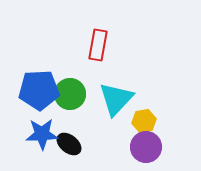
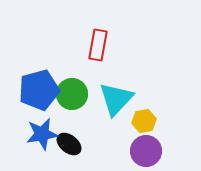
blue pentagon: rotated 12 degrees counterclockwise
green circle: moved 2 px right
blue star: rotated 8 degrees counterclockwise
purple circle: moved 4 px down
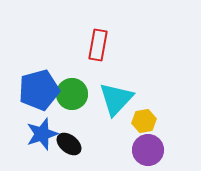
blue star: rotated 8 degrees counterclockwise
purple circle: moved 2 px right, 1 px up
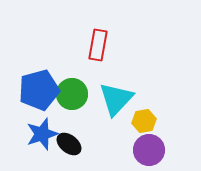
purple circle: moved 1 px right
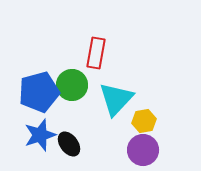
red rectangle: moved 2 px left, 8 px down
blue pentagon: moved 2 px down
green circle: moved 9 px up
blue star: moved 2 px left, 1 px down
black ellipse: rotated 15 degrees clockwise
purple circle: moved 6 px left
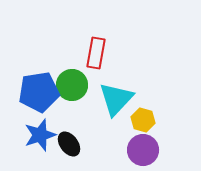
blue pentagon: rotated 6 degrees clockwise
yellow hexagon: moved 1 px left, 1 px up; rotated 25 degrees clockwise
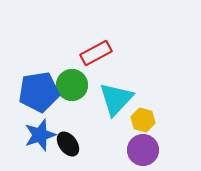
red rectangle: rotated 52 degrees clockwise
black ellipse: moved 1 px left
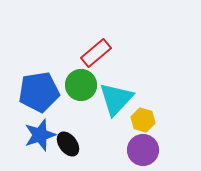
red rectangle: rotated 12 degrees counterclockwise
green circle: moved 9 px right
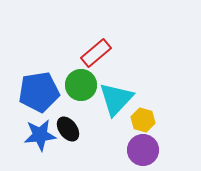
blue star: rotated 12 degrees clockwise
black ellipse: moved 15 px up
